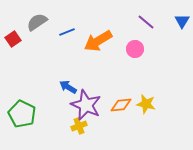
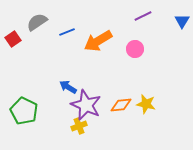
purple line: moved 3 px left, 6 px up; rotated 66 degrees counterclockwise
green pentagon: moved 2 px right, 3 px up
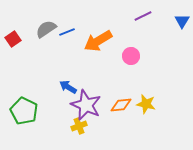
gray semicircle: moved 9 px right, 7 px down
pink circle: moved 4 px left, 7 px down
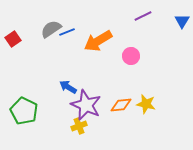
gray semicircle: moved 5 px right
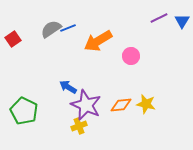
purple line: moved 16 px right, 2 px down
blue line: moved 1 px right, 4 px up
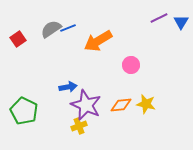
blue triangle: moved 1 px left, 1 px down
red square: moved 5 px right
pink circle: moved 9 px down
blue arrow: rotated 138 degrees clockwise
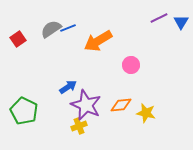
blue arrow: rotated 24 degrees counterclockwise
yellow star: moved 9 px down
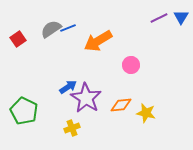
blue triangle: moved 5 px up
purple star: moved 7 px up; rotated 8 degrees clockwise
yellow cross: moved 7 px left, 2 px down
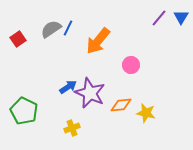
purple line: rotated 24 degrees counterclockwise
blue line: rotated 42 degrees counterclockwise
orange arrow: rotated 20 degrees counterclockwise
purple star: moved 4 px right, 5 px up; rotated 8 degrees counterclockwise
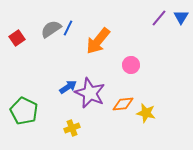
red square: moved 1 px left, 1 px up
orange diamond: moved 2 px right, 1 px up
